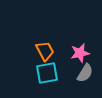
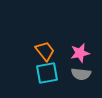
orange trapezoid: rotated 10 degrees counterclockwise
gray semicircle: moved 4 px left, 1 px down; rotated 66 degrees clockwise
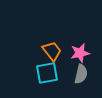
orange trapezoid: moved 7 px right
gray semicircle: rotated 84 degrees counterclockwise
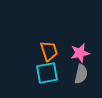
orange trapezoid: moved 3 px left; rotated 20 degrees clockwise
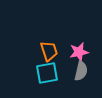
pink star: moved 1 px left, 1 px up
gray semicircle: moved 3 px up
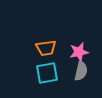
orange trapezoid: moved 3 px left, 3 px up; rotated 100 degrees clockwise
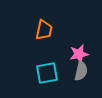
orange trapezoid: moved 2 px left, 18 px up; rotated 70 degrees counterclockwise
pink star: moved 2 px down
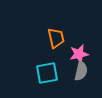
orange trapezoid: moved 12 px right, 8 px down; rotated 25 degrees counterclockwise
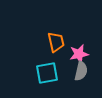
orange trapezoid: moved 4 px down
